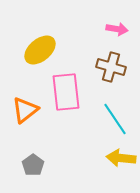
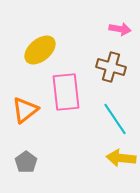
pink arrow: moved 3 px right
gray pentagon: moved 7 px left, 3 px up
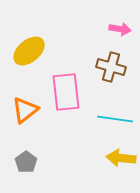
yellow ellipse: moved 11 px left, 1 px down
cyan line: rotated 48 degrees counterclockwise
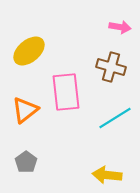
pink arrow: moved 2 px up
cyan line: moved 1 px up; rotated 40 degrees counterclockwise
yellow arrow: moved 14 px left, 17 px down
